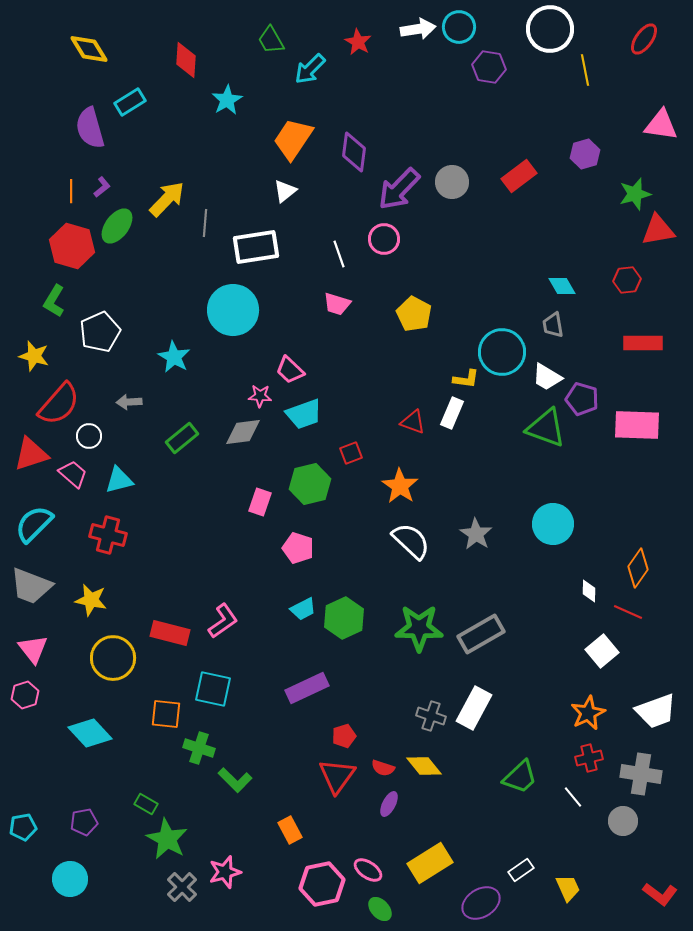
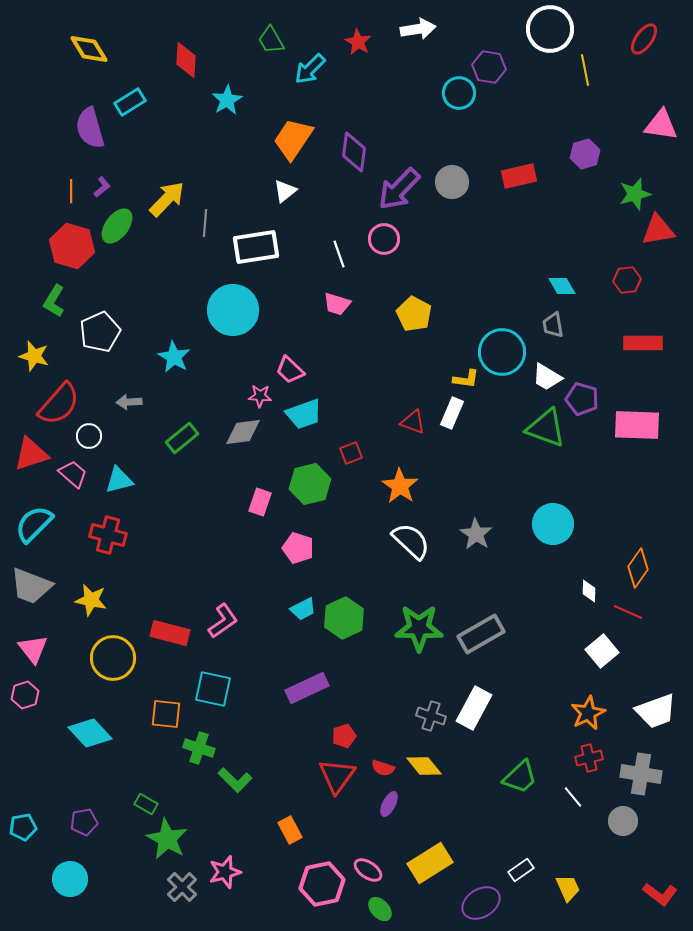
cyan circle at (459, 27): moved 66 px down
red rectangle at (519, 176): rotated 24 degrees clockwise
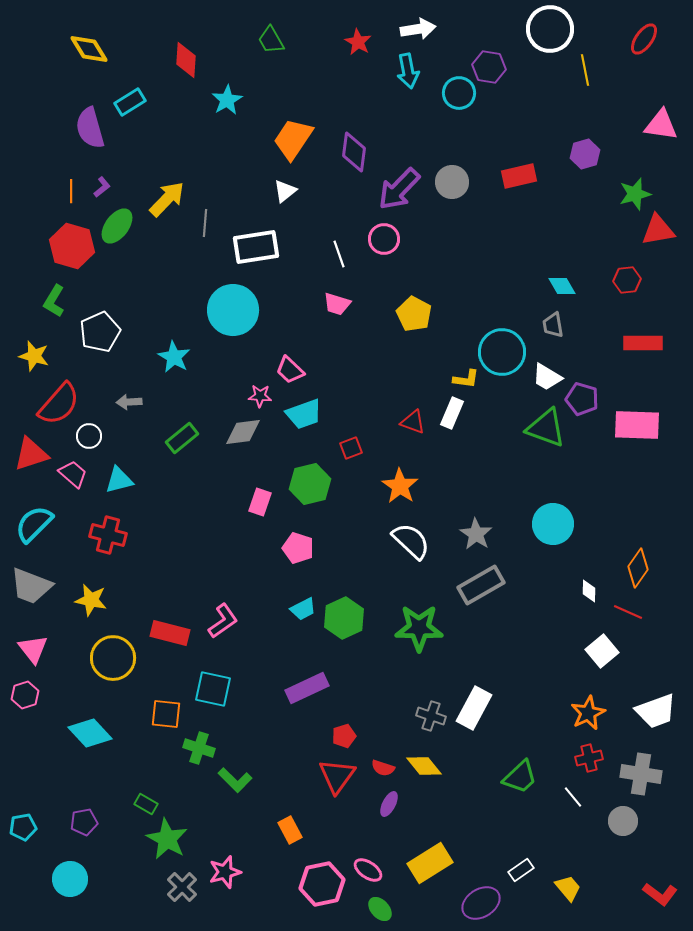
cyan arrow at (310, 69): moved 98 px right, 2 px down; rotated 56 degrees counterclockwise
red square at (351, 453): moved 5 px up
gray rectangle at (481, 634): moved 49 px up
yellow trapezoid at (568, 888): rotated 16 degrees counterclockwise
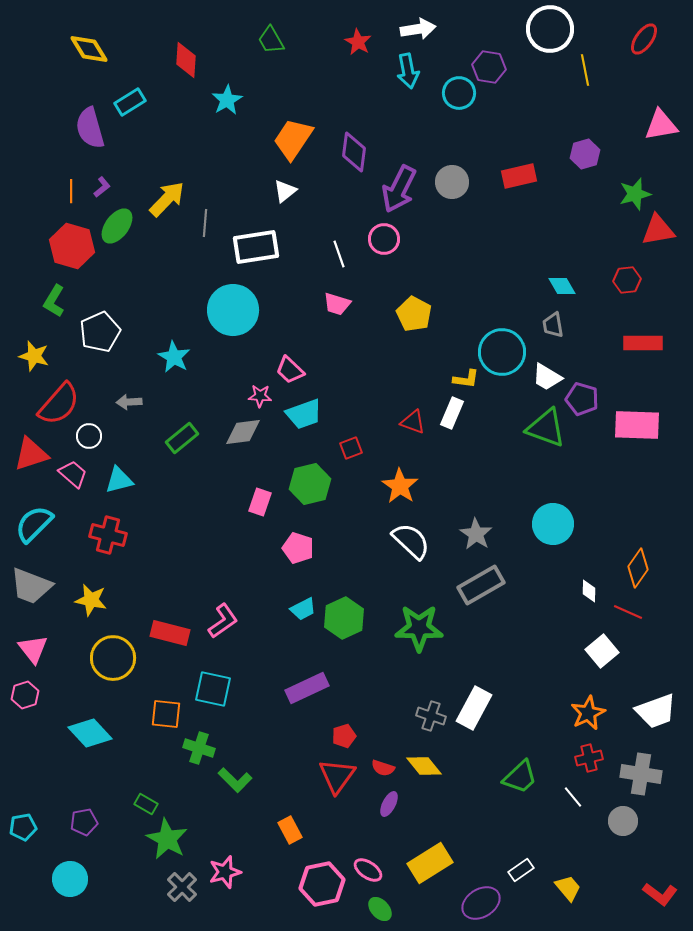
pink triangle at (661, 125): rotated 18 degrees counterclockwise
purple arrow at (399, 189): rotated 18 degrees counterclockwise
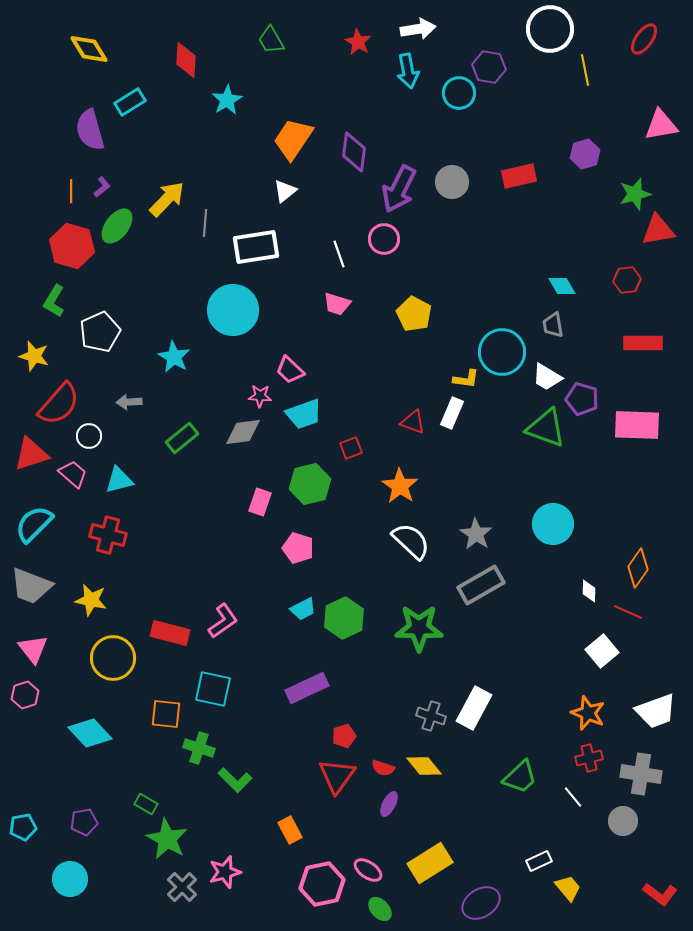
purple semicircle at (90, 128): moved 2 px down
orange star at (588, 713): rotated 24 degrees counterclockwise
white rectangle at (521, 870): moved 18 px right, 9 px up; rotated 10 degrees clockwise
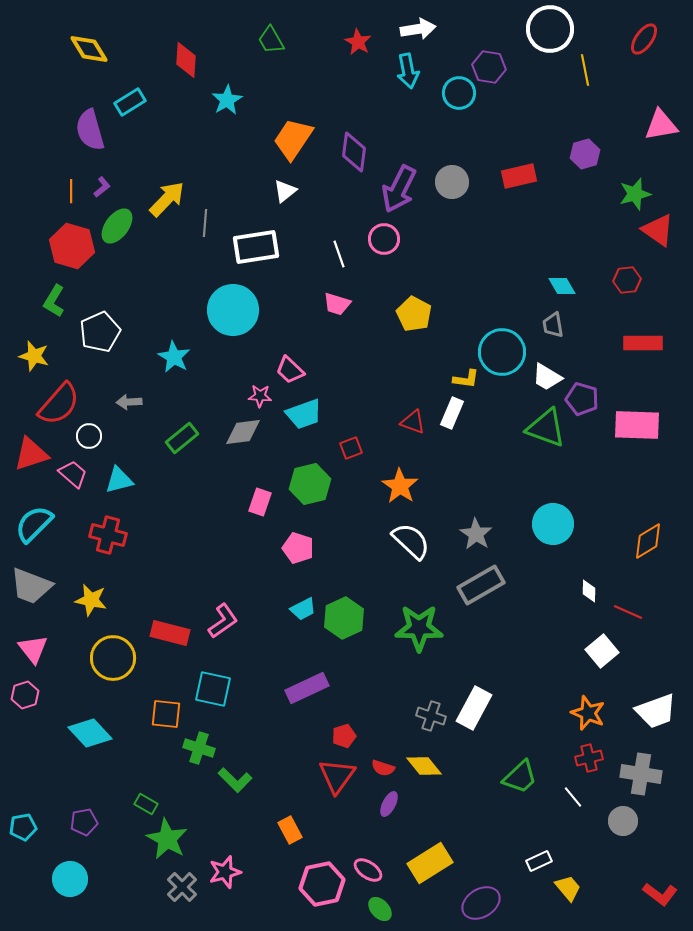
red triangle at (658, 230): rotated 45 degrees clockwise
orange diamond at (638, 568): moved 10 px right, 27 px up; rotated 24 degrees clockwise
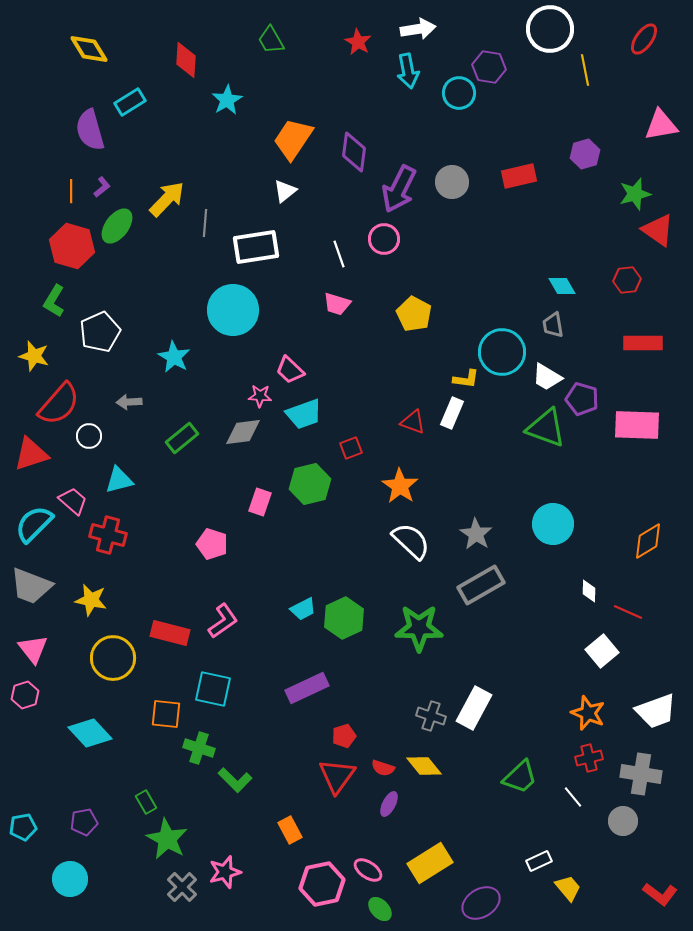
pink trapezoid at (73, 474): moved 27 px down
pink pentagon at (298, 548): moved 86 px left, 4 px up
green rectangle at (146, 804): moved 2 px up; rotated 30 degrees clockwise
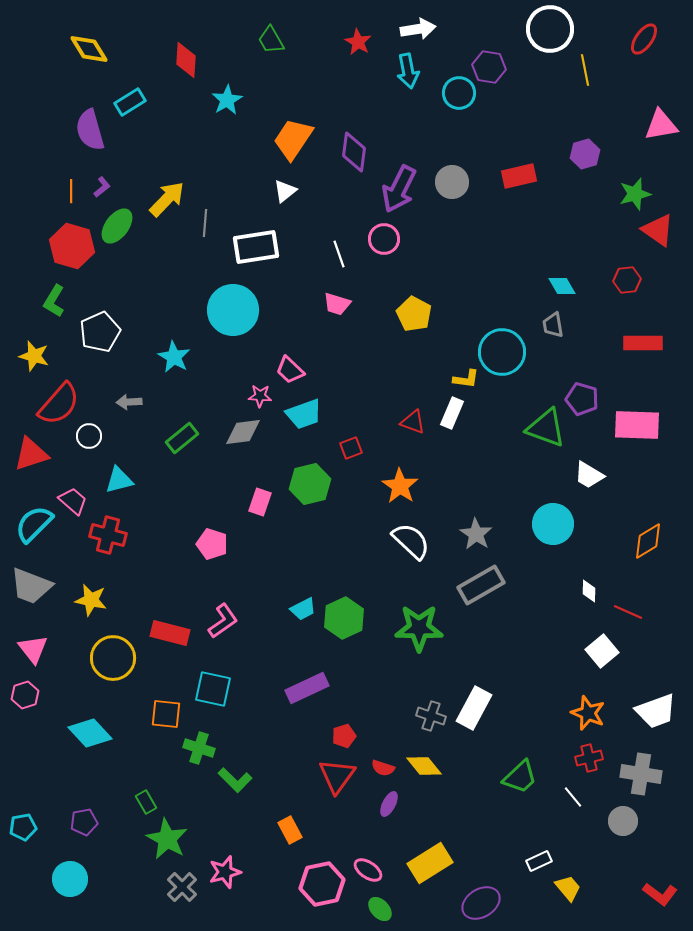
white trapezoid at (547, 377): moved 42 px right, 98 px down
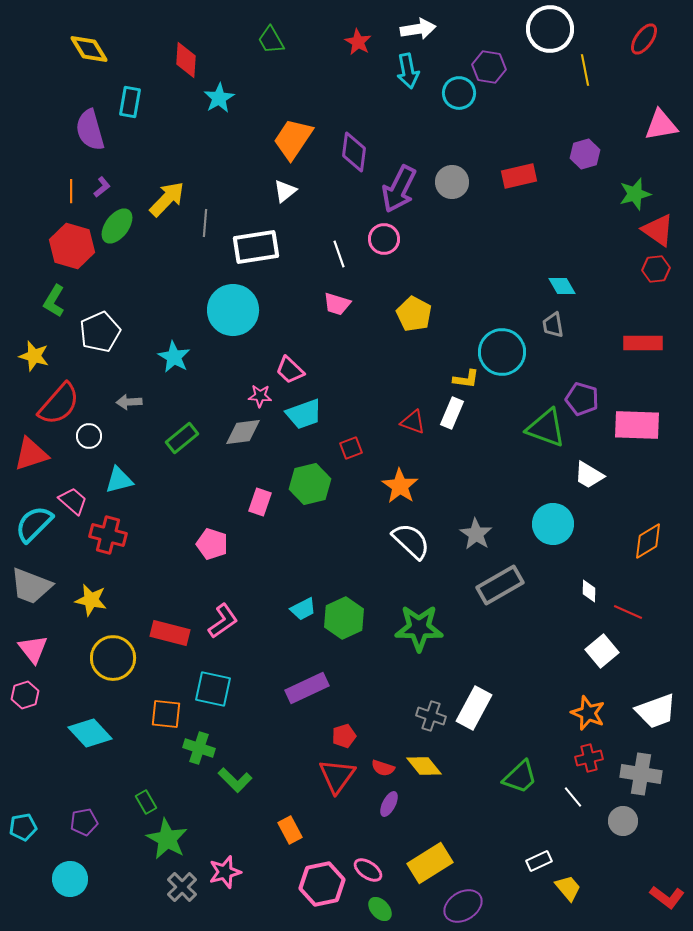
cyan star at (227, 100): moved 8 px left, 2 px up
cyan rectangle at (130, 102): rotated 48 degrees counterclockwise
red hexagon at (627, 280): moved 29 px right, 11 px up
gray rectangle at (481, 585): moved 19 px right
red L-shape at (660, 894): moved 7 px right, 3 px down
purple ellipse at (481, 903): moved 18 px left, 3 px down
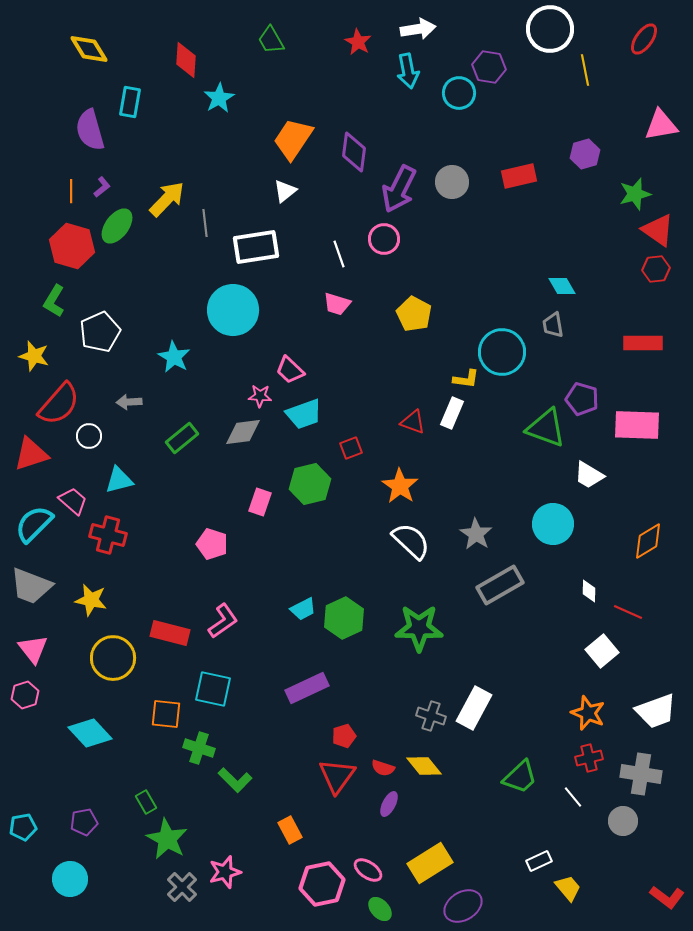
gray line at (205, 223): rotated 12 degrees counterclockwise
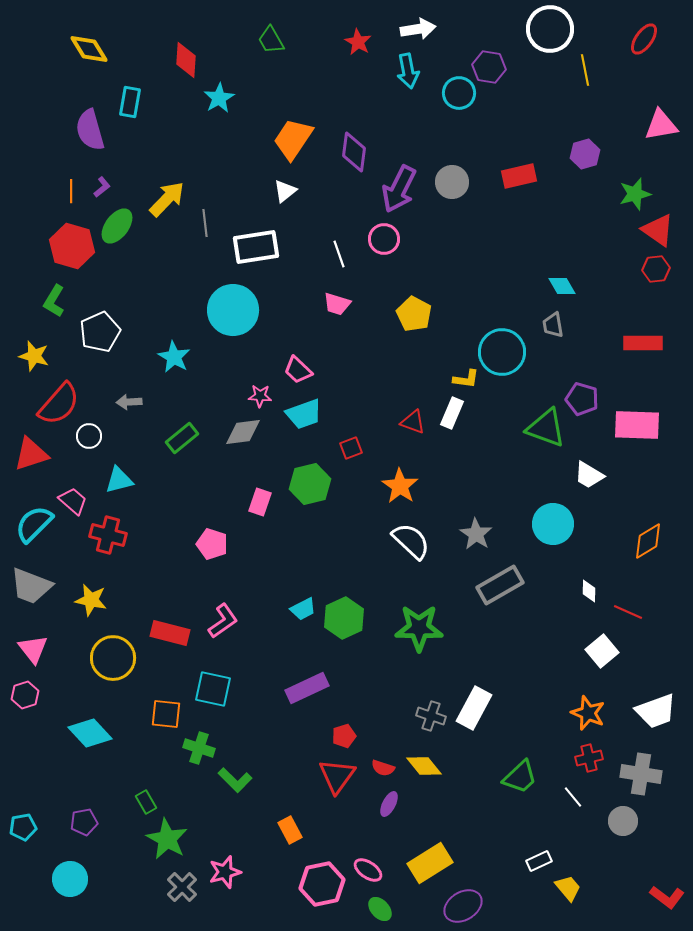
pink trapezoid at (290, 370): moved 8 px right
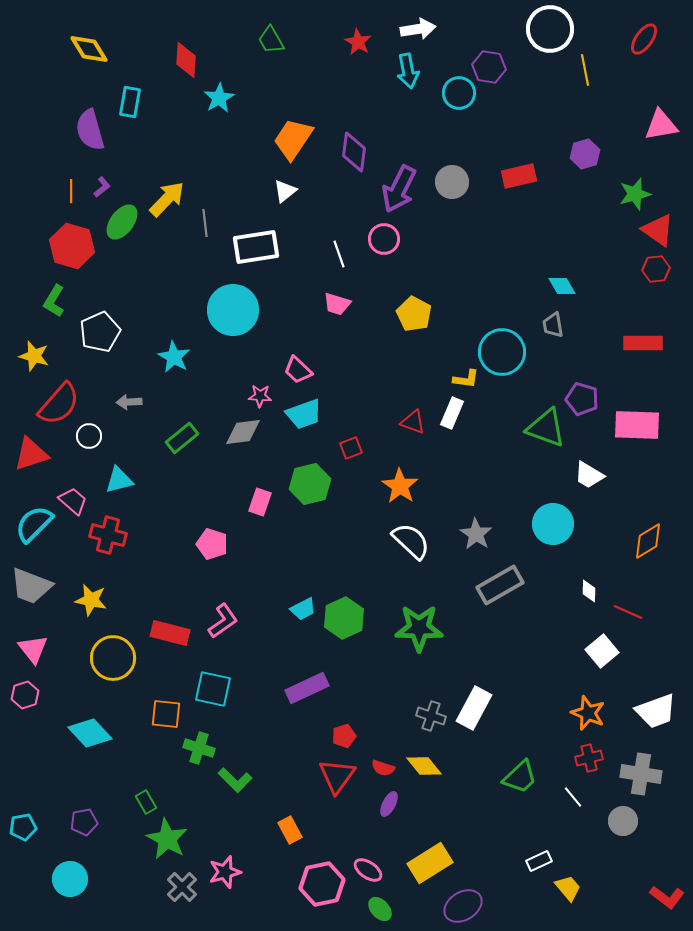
green ellipse at (117, 226): moved 5 px right, 4 px up
